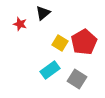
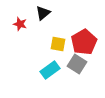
yellow square: moved 2 px left, 1 px down; rotated 21 degrees counterclockwise
gray square: moved 15 px up
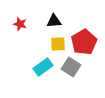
black triangle: moved 11 px right, 8 px down; rotated 35 degrees clockwise
yellow square: rotated 14 degrees counterclockwise
gray square: moved 6 px left, 3 px down
cyan rectangle: moved 7 px left, 3 px up
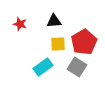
gray square: moved 6 px right
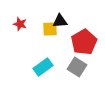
black triangle: moved 6 px right
yellow square: moved 8 px left, 15 px up
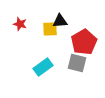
gray square: moved 4 px up; rotated 18 degrees counterclockwise
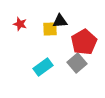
gray square: rotated 36 degrees clockwise
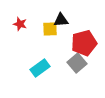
black triangle: moved 1 px right, 1 px up
red pentagon: moved 1 px down; rotated 15 degrees clockwise
cyan rectangle: moved 3 px left, 1 px down
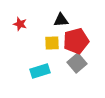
yellow square: moved 2 px right, 14 px down
red pentagon: moved 8 px left, 2 px up
cyan rectangle: moved 3 px down; rotated 18 degrees clockwise
